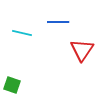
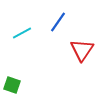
blue line: rotated 55 degrees counterclockwise
cyan line: rotated 42 degrees counterclockwise
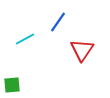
cyan line: moved 3 px right, 6 px down
green square: rotated 24 degrees counterclockwise
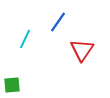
cyan line: rotated 36 degrees counterclockwise
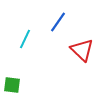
red triangle: rotated 20 degrees counterclockwise
green square: rotated 12 degrees clockwise
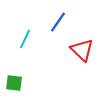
green square: moved 2 px right, 2 px up
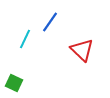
blue line: moved 8 px left
green square: rotated 18 degrees clockwise
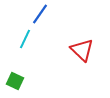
blue line: moved 10 px left, 8 px up
green square: moved 1 px right, 2 px up
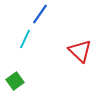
red triangle: moved 2 px left, 1 px down
green square: rotated 30 degrees clockwise
